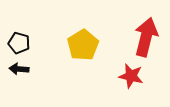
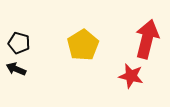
red arrow: moved 1 px right, 2 px down
black arrow: moved 3 px left; rotated 18 degrees clockwise
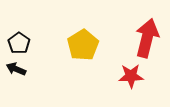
red arrow: moved 1 px up
black pentagon: rotated 20 degrees clockwise
red star: rotated 15 degrees counterclockwise
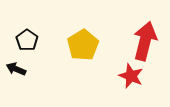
red arrow: moved 2 px left, 3 px down
black pentagon: moved 8 px right, 3 px up
red star: rotated 25 degrees clockwise
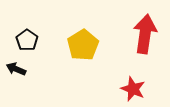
red arrow: moved 7 px up; rotated 6 degrees counterclockwise
red star: moved 2 px right, 13 px down
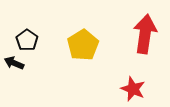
black arrow: moved 2 px left, 6 px up
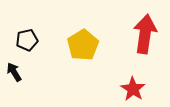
black pentagon: rotated 25 degrees clockwise
black arrow: moved 9 px down; rotated 36 degrees clockwise
red star: rotated 10 degrees clockwise
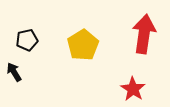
red arrow: moved 1 px left
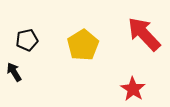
red arrow: rotated 51 degrees counterclockwise
